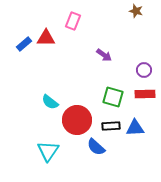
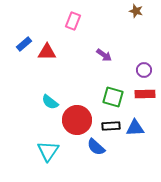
red triangle: moved 1 px right, 14 px down
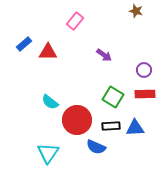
pink rectangle: moved 2 px right; rotated 18 degrees clockwise
red triangle: moved 1 px right
green square: rotated 15 degrees clockwise
blue semicircle: rotated 18 degrees counterclockwise
cyan triangle: moved 2 px down
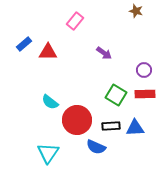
purple arrow: moved 2 px up
green square: moved 3 px right, 2 px up
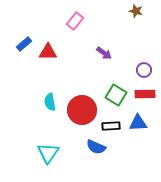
cyan semicircle: rotated 42 degrees clockwise
red circle: moved 5 px right, 10 px up
blue triangle: moved 3 px right, 5 px up
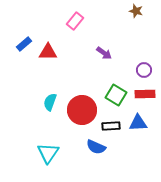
cyan semicircle: rotated 30 degrees clockwise
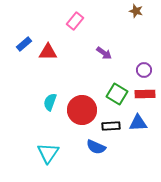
green square: moved 1 px right, 1 px up
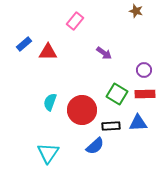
blue semicircle: moved 1 px left, 1 px up; rotated 66 degrees counterclockwise
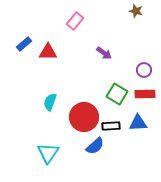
red circle: moved 2 px right, 7 px down
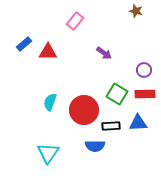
red circle: moved 7 px up
blue semicircle: rotated 42 degrees clockwise
